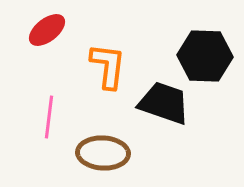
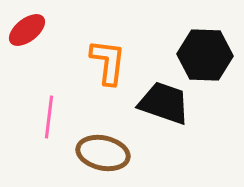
red ellipse: moved 20 px left
black hexagon: moved 1 px up
orange L-shape: moved 4 px up
brown ellipse: rotated 9 degrees clockwise
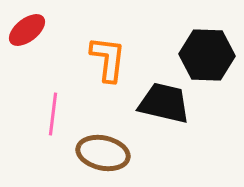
black hexagon: moved 2 px right
orange L-shape: moved 3 px up
black trapezoid: rotated 6 degrees counterclockwise
pink line: moved 4 px right, 3 px up
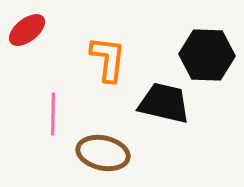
pink line: rotated 6 degrees counterclockwise
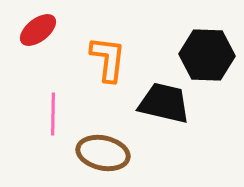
red ellipse: moved 11 px right
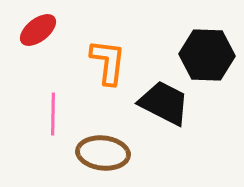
orange L-shape: moved 3 px down
black trapezoid: rotated 14 degrees clockwise
brown ellipse: rotated 6 degrees counterclockwise
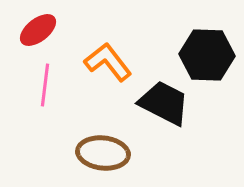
orange L-shape: rotated 45 degrees counterclockwise
pink line: moved 8 px left, 29 px up; rotated 6 degrees clockwise
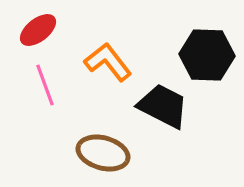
pink line: rotated 27 degrees counterclockwise
black trapezoid: moved 1 px left, 3 px down
brown ellipse: rotated 9 degrees clockwise
